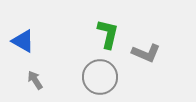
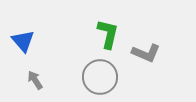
blue triangle: rotated 20 degrees clockwise
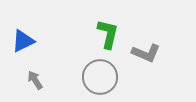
blue triangle: rotated 45 degrees clockwise
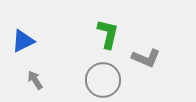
gray L-shape: moved 5 px down
gray circle: moved 3 px right, 3 px down
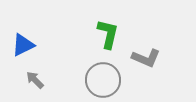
blue triangle: moved 4 px down
gray arrow: rotated 12 degrees counterclockwise
